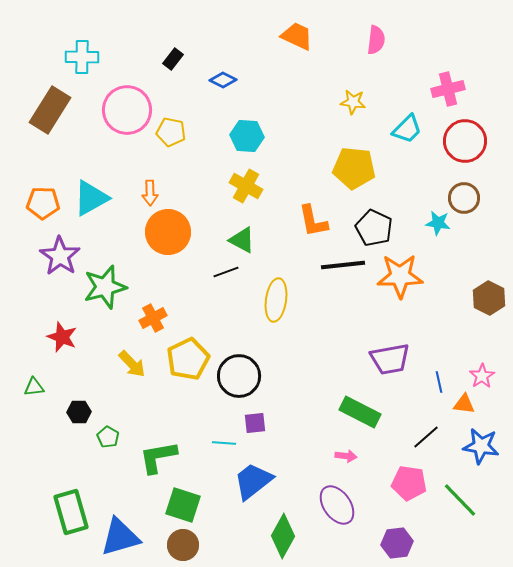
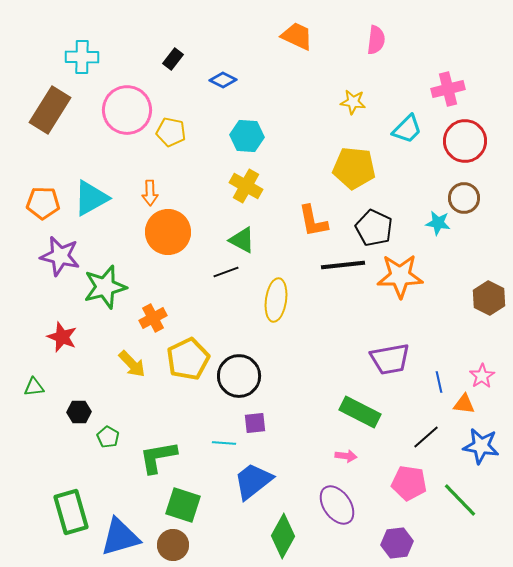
purple star at (60, 256): rotated 21 degrees counterclockwise
brown circle at (183, 545): moved 10 px left
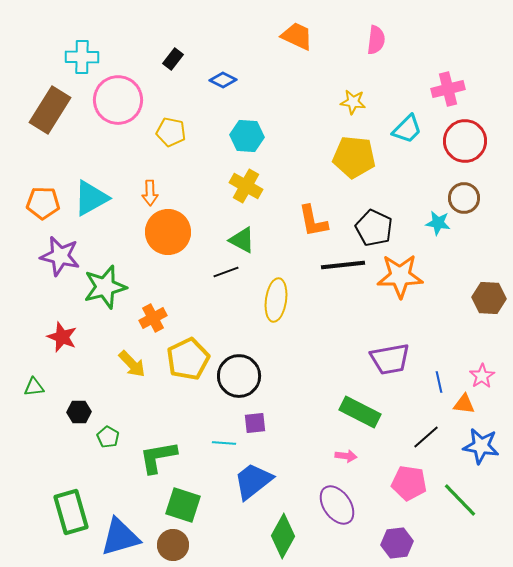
pink circle at (127, 110): moved 9 px left, 10 px up
yellow pentagon at (354, 168): moved 11 px up
brown hexagon at (489, 298): rotated 24 degrees counterclockwise
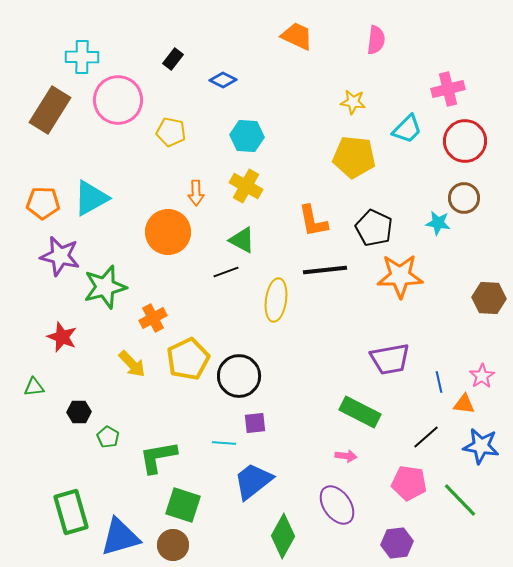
orange arrow at (150, 193): moved 46 px right
black line at (343, 265): moved 18 px left, 5 px down
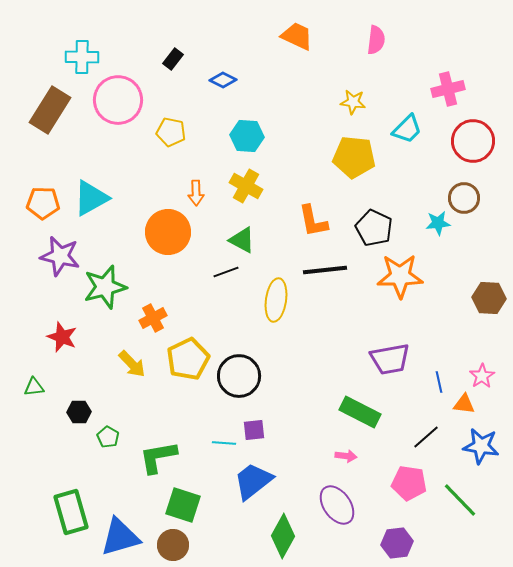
red circle at (465, 141): moved 8 px right
cyan star at (438, 223): rotated 15 degrees counterclockwise
purple square at (255, 423): moved 1 px left, 7 px down
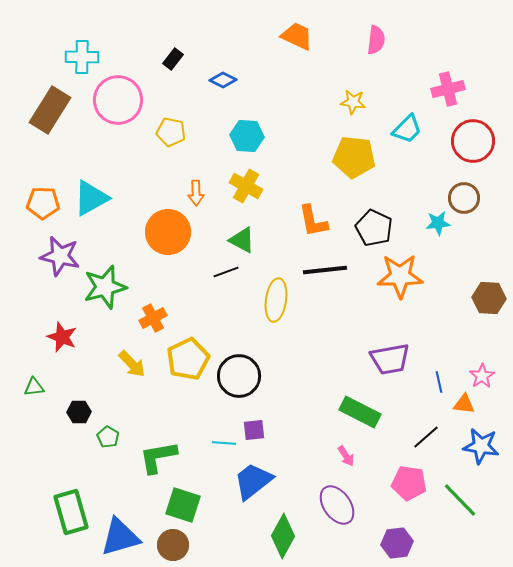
pink arrow at (346, 456): rotated 50 degrees clockwise
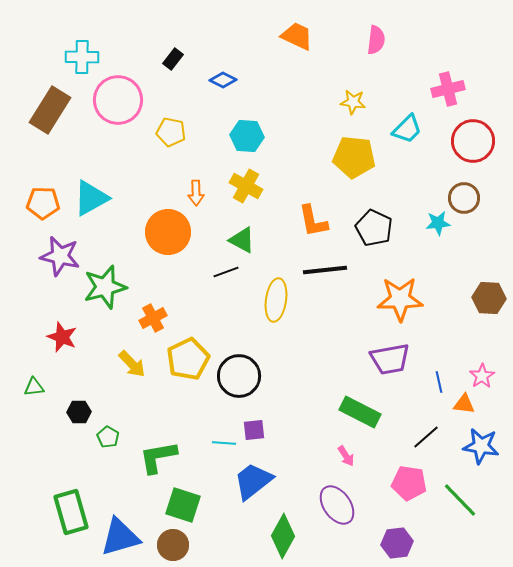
orange star at (400, 276): moved 23 px down
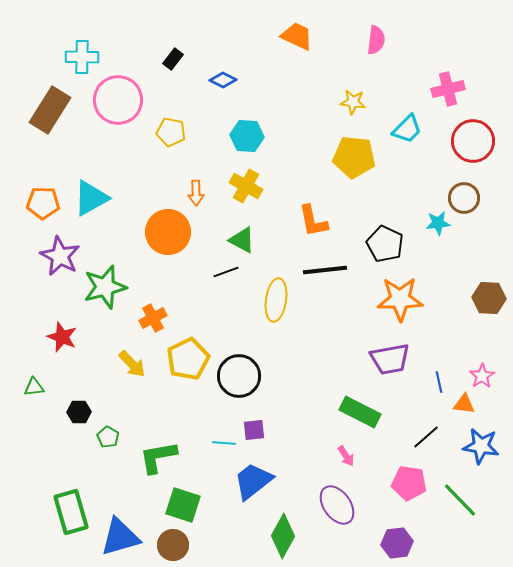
black pentagon at (374, 228): moved 11 px right, 16 px down
purple star at (60, 256): rotated 15 degrees clockwise
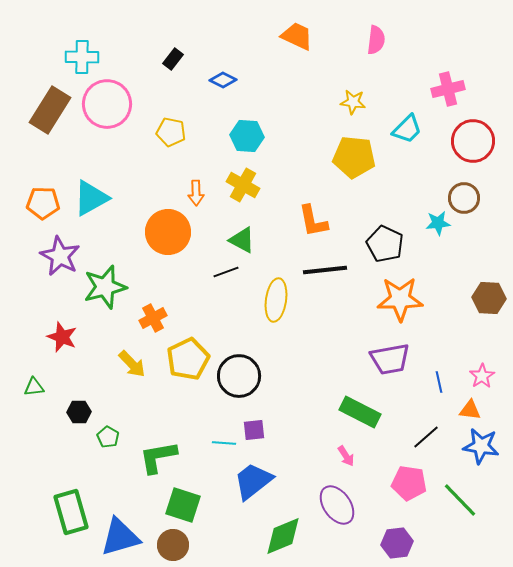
pink circle at (118, 100): moved 11 px left, 4 px down
yellow cross at (246, 186): moved 3 px left, 1 px up
orange triangle at (464, 404): moved 6 px right, 6 px down
green diamond at (283, 536): rotated 39 degrees clockwise
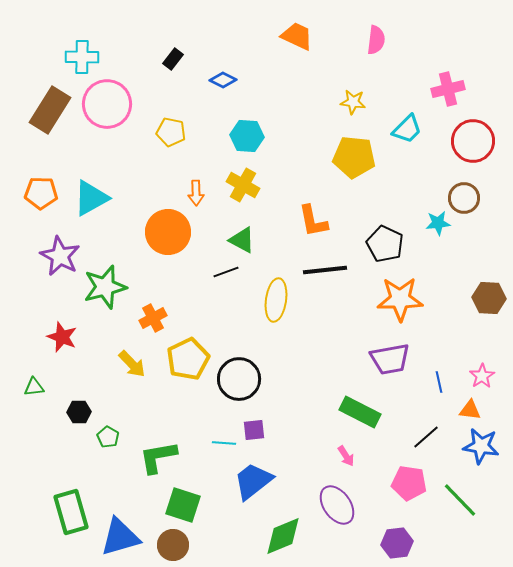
orange pentagon at (43, 203): moved 2 px left, 10 px up
black circle at (239, 376): moved 3 px down
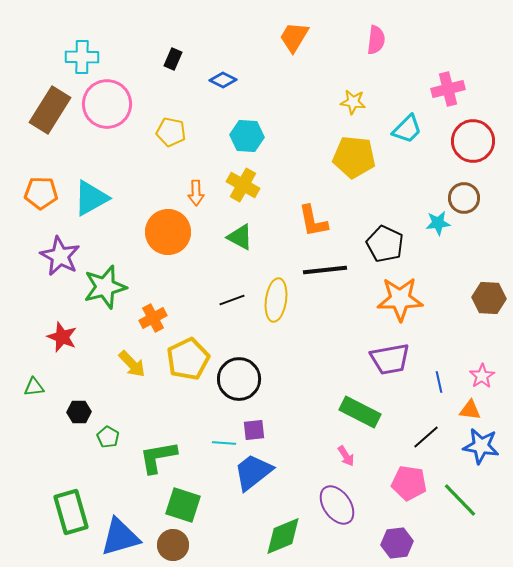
orange trapezoid at (297, 36): moved 3 px left, 1 px down; rotated 84 degrees counterclockwise
black rectangle at (173, 59): rotated 15 degrees counterclockwise
green triangle at (242, 240): moved 2 px left, 3 px up
black line at (226, 272): moved 6 px right, 28 px down
blue trapezoid at (253, 481): moved 9 px up
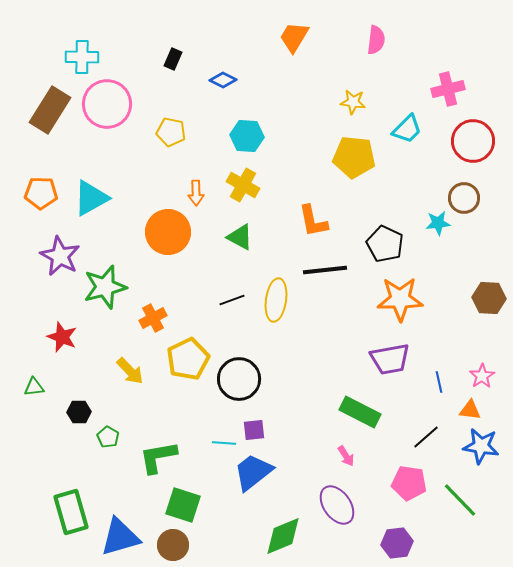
yellow arrow at (132, 364): moved 2 px left, 7 px down
